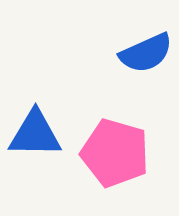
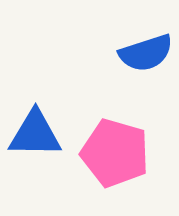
blue semicircle: rotated 6 degrees clockwise
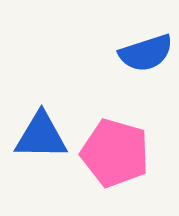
blue triangle: moved 6 px right, 2 px down
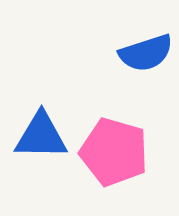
pink pentagon: moved 1 px left, 1 px up
